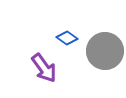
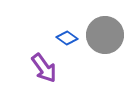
gray circle: moved 16 px up
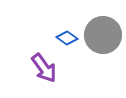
gray circle: moved 2 px left
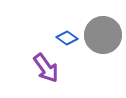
purple arrow: moved 2 px right
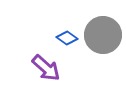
purple arrow: rotated 12 degrees counterclockwise
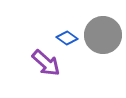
purple arrow: moved 5 px up
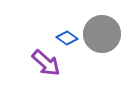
gray circle: moved 1 px left, 1 px up
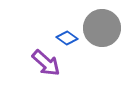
gray circle: moved 6 px up
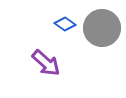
blue diamond: moved 2 px left, 14 px up
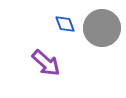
blue diamond: rotated 35 degrees clockwise
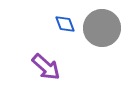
purple arrow: moved 4 px down
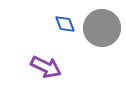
purple arrow: rotated 16 degrees counterclockwise
